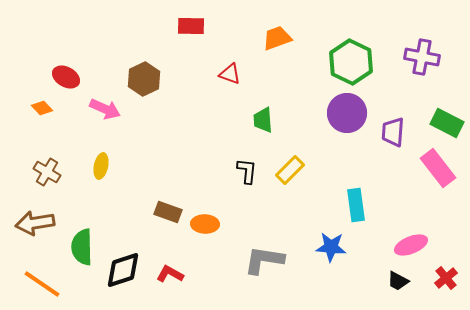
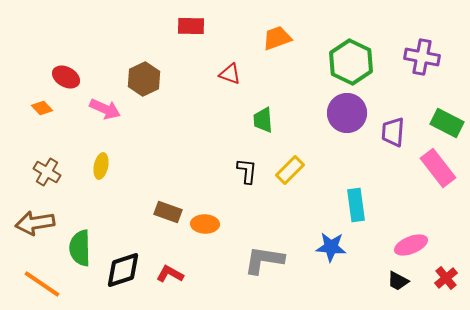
green semicircle: moved 2 px left, 1 px down
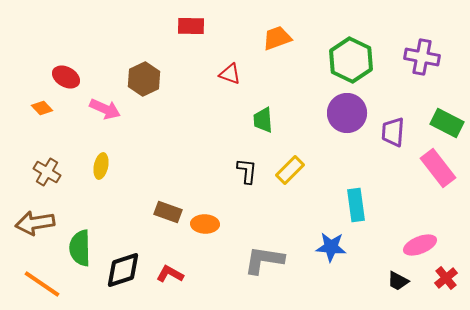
green hexagon: moved 2 px up
pink ellipse: moved 9 px right
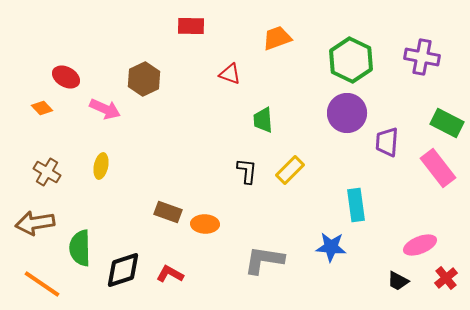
purple trapezoid: moved 6 px left, 10 px down
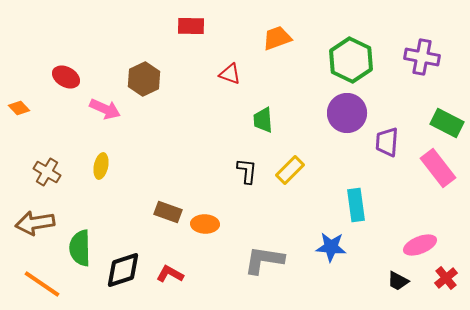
orange diamond: moved 23 px left
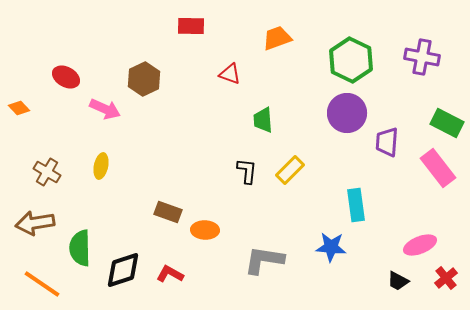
orange ellipse: moved 6 px down
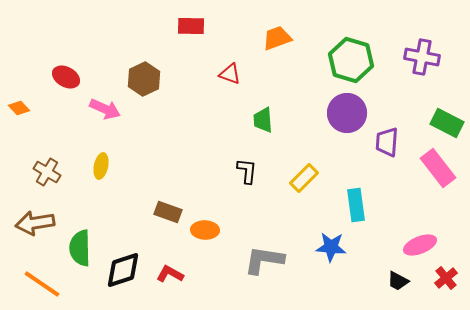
green hexagon: rotated 9 degrees counterclockwise
yellow rectangle: moved 14 px right, 8 px down
